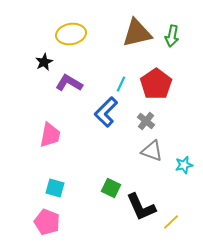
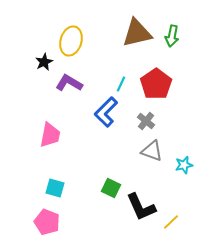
yellow ellipse: moved 7 px down; rotated 64 degrees counterclockwise
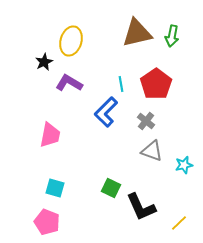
cyan line: rotated 35 degrees counterclockwise
yellow line: moved 8 px right, 1 px down
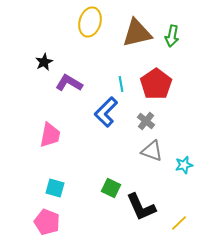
yellow ellipse: moved 19 px right, 19 px up
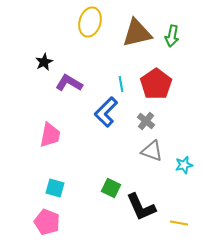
yellow line: rotated 54 degrees clockwise
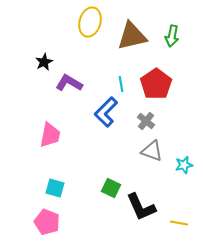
brown triangle: moved 5 px left, 3 px down
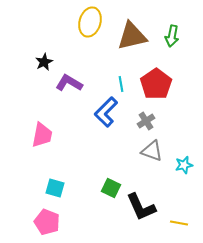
gray cross: rotated 18 degrees clockwise
pink trapezoid: moved 8 px left
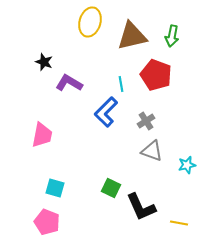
black star: rotated 24 degrees counterclockwise
red pentagon: moved 9 px up; rotated 16 degrees counterclockwise
cyan star: moved 3 px right
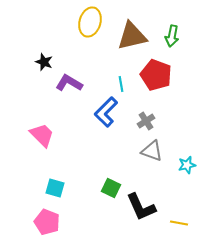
pink trapezoid: rotated 56 degrees counterclockwise
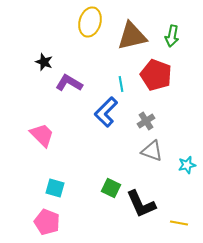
black L-shape: moved 3 px up
